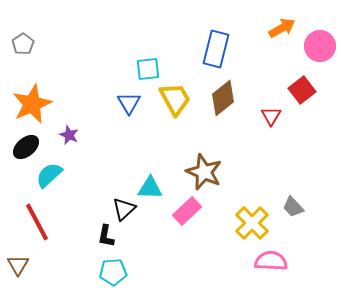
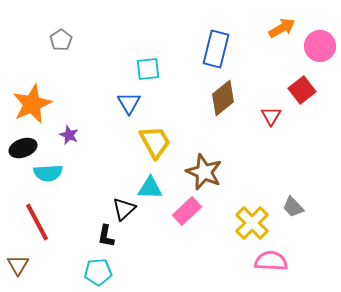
gray pentagon: moved 38 px right, 4 px up
yellow trapezoid: moved 20 px left, 43 px down
black ellipse: moved 3 px left, 1 px down; rotated 20 degrees clockwise
cyan semicircle: moved 1 px left, 2 px up; rotated 140 degrees counterclockwise
cyan pentagon: moved 15 px left
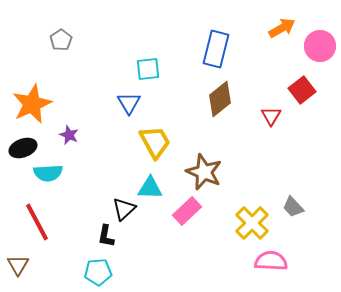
brown diamond: moved 3 px left, 1 px down
